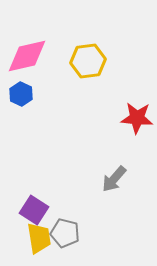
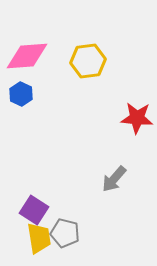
pink diamond: rotated 9 degrees clockwise
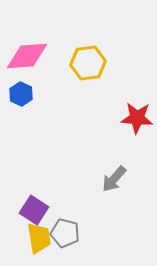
yellow hexagon: moved 2 px down
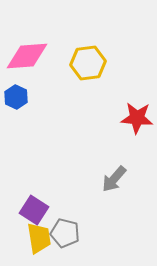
blue hexagon: moved 5 px left, 3 px down
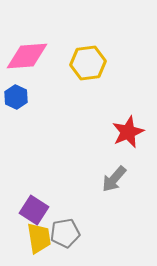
red star: moved 9 px left, 14 px down; rotated 28 degrees counterclockwise
gray pentagon: rotated 24 degrees counterclockwise
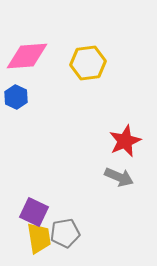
red star: moved 3 px left, 9 px down
gray arrow: moved 5 px right, 2 px up; rotated 108 degrees counterclockwise
purple square: moved 2 px down; rotated 8 degrees counterclockwise
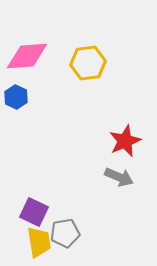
yellow trapezoid: moved 4 px down
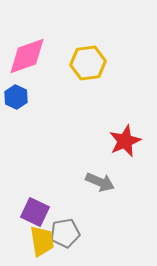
pink diamond: rotated 15 degrees counterclockwise
gray arrow: moved 19 px left, 5 px down
purple square: moved 1 px right
yellow trapezoid: moved 3 px right, 1 px up
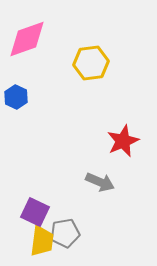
pink diamond: moved 17 px up
yellow hexagon: moved 3 px right
red star: moved 2 px left
yellow trapezoid: rotated 16 degrees clockwise
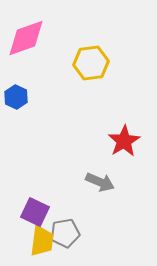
pink diamond: moved 1 px left, 1 px up
red star: moved 1 px right; rotated 8 degrees counterclockwise
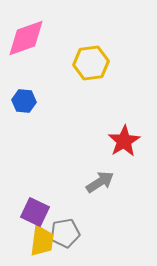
blue hexagon: moved 8 px right, 4 px down; rotated 20 degrees counterclockwise
gray arrow: rotated 56 degrees counterclockwise
